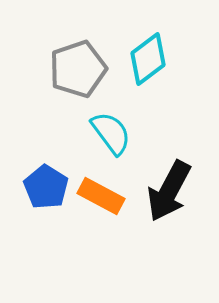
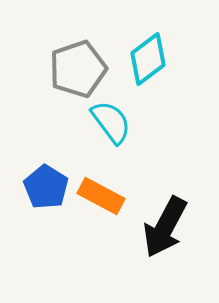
cyan semicircle: moved 11 px up
black arrow: moved 4 px left, 36 px down
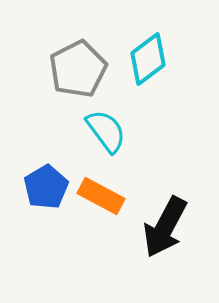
gray pentagon: rotated 8 degrees counterclockwise
cyan semicircle: moved 5 px left, 9 px down
blue pentagon: rotated 9 degrees clockwise
